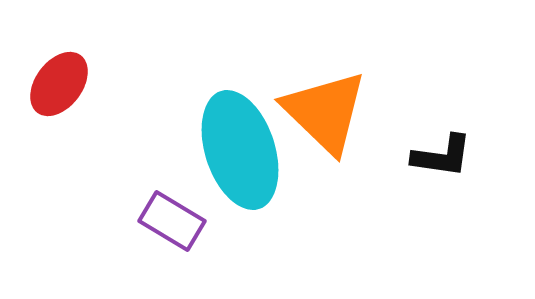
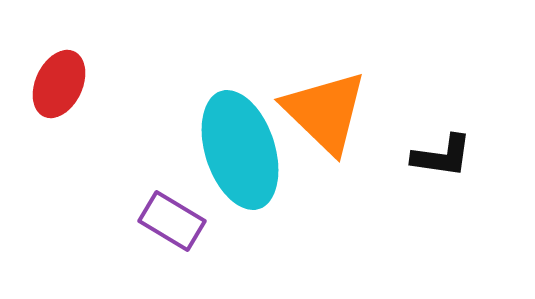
red ellipse: rotated 12 degrees counterclockwise
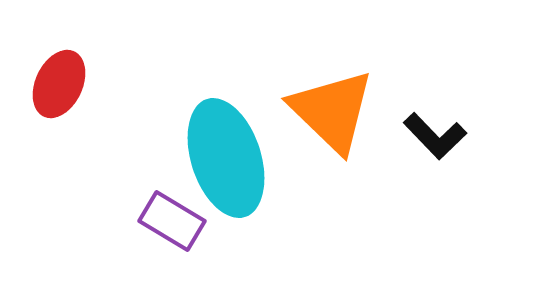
orange triangle: moved 7 px right, 1 px up
cyan ellipse: moved 14 px left, 8 px down
black L-shape: moved 7 px left, 20 px up; rotated 38 degrees clockwise
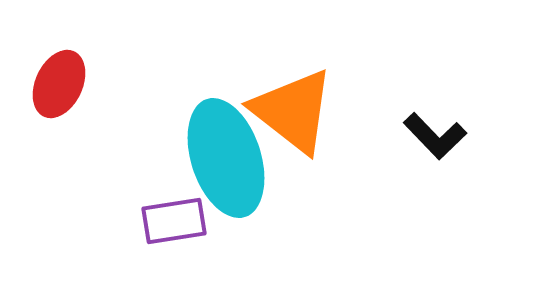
orange triangle: moved 39 px left; rotated 6 degrees counterclockwise
purple rectangle: moved 2 px right; rotated 40 degrees counterclockwise
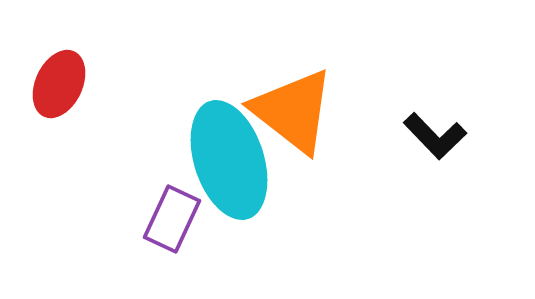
cyan ellipse: moved 3 px right, 2 px down
purple rectangle: moved 2 px left, 2 px up; rotated 56 degrees counterclockwise
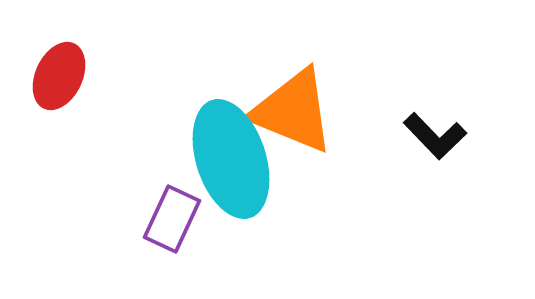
red ellipse: moved 8 px up
orange triangle: rotated 16 degrees counterclockwise
cyan ellipse: moved 2 px right, 1 px up
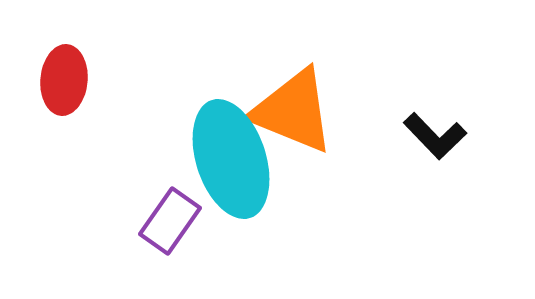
red ellipse: moved 5 px right, 4 px down; rotated 20 degrees counterclockwise
purple rectangle: moved 2 px left, 2 px down; rotated 10 degrees clockwise
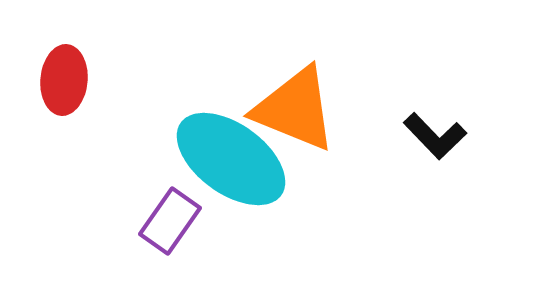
orange triangle: moved 2 px right, 2 px up
cyan ellipse: rotated 36 degrees counterclockwise
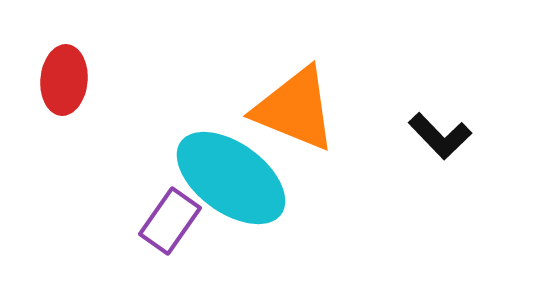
black L-shape: moved 5 px right
cyan ellipse: moved 19 px down
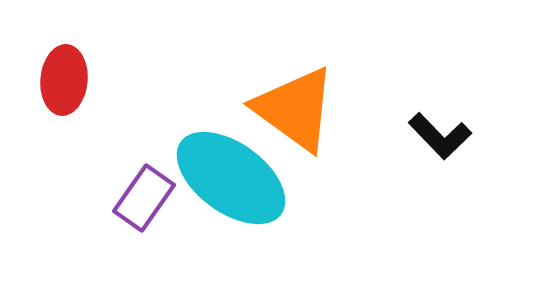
orange triangle: rotated 14 degrees clockwise
purple rectangle: moved 26 px left, 23 px up
